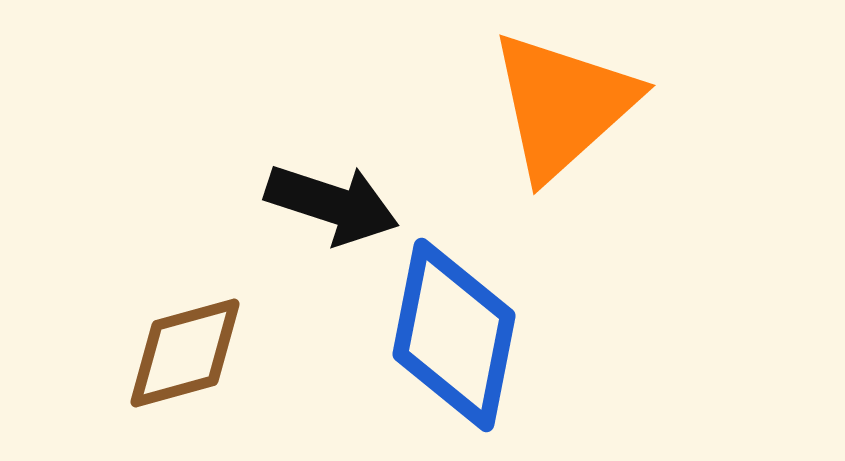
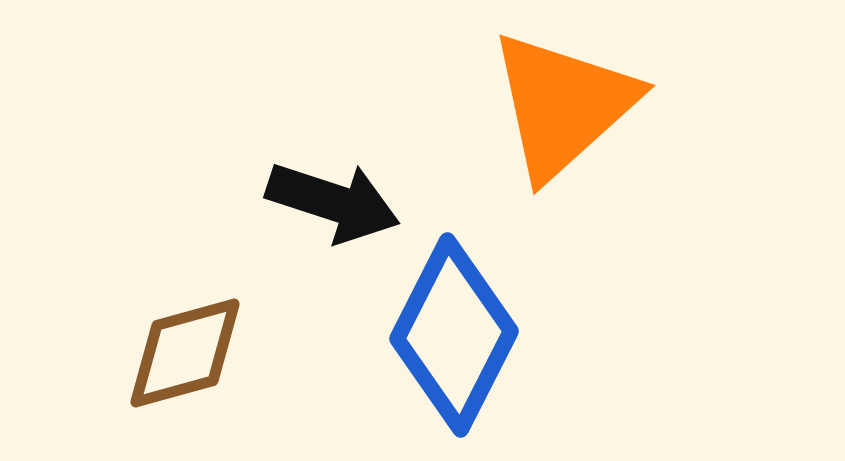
black arrow: moved 1 px right, 2 px up
blue diamond: rotated 16 degrees clockwise
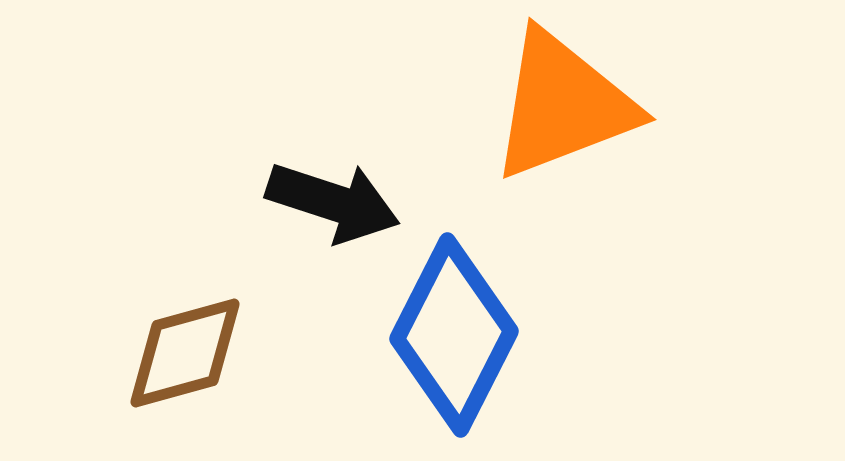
orange triangle: rotated 21 degrees clockwise
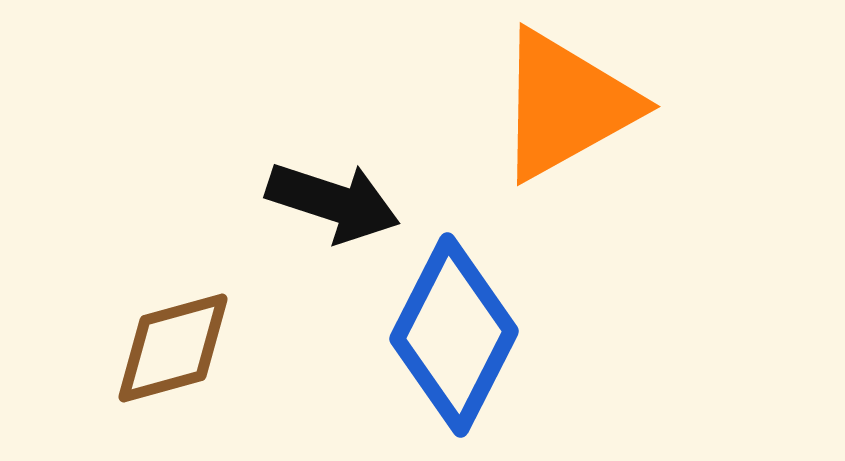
orange triangle: moved 3 px right; rotated 8 degrees counterclockwise
brown diamond: moved 12 px left, 5 px up
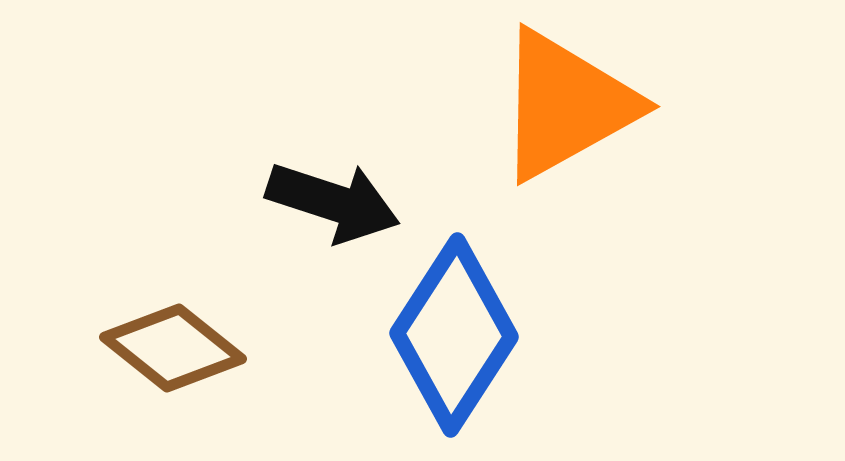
blue diamond: rotated 6 degrees clockwise
brown diamond: rotated 54 degrees clockwise
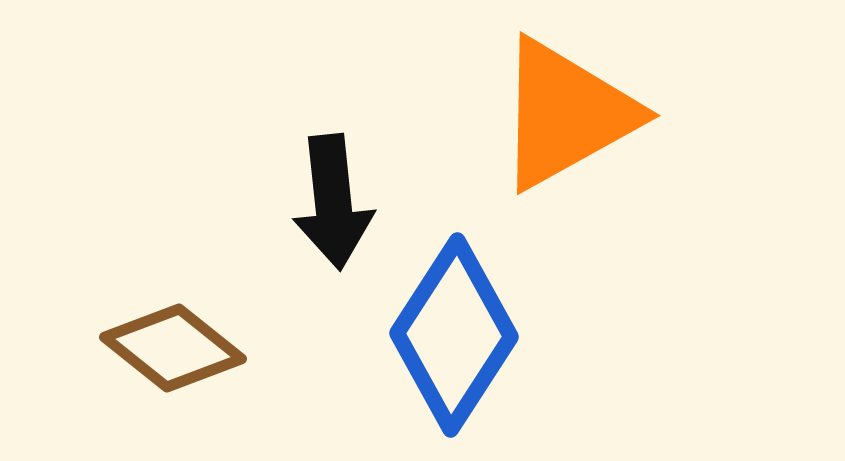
orange triangle: moved 9 px down
black arrow: rotated 66 degrees clockwise
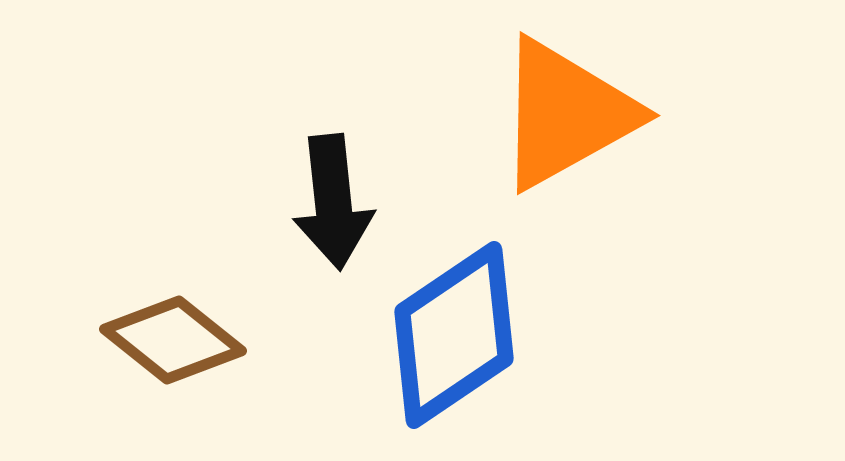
blue diamond: rotated 23 degrees clockwise
brown diamond: moved 8 px up
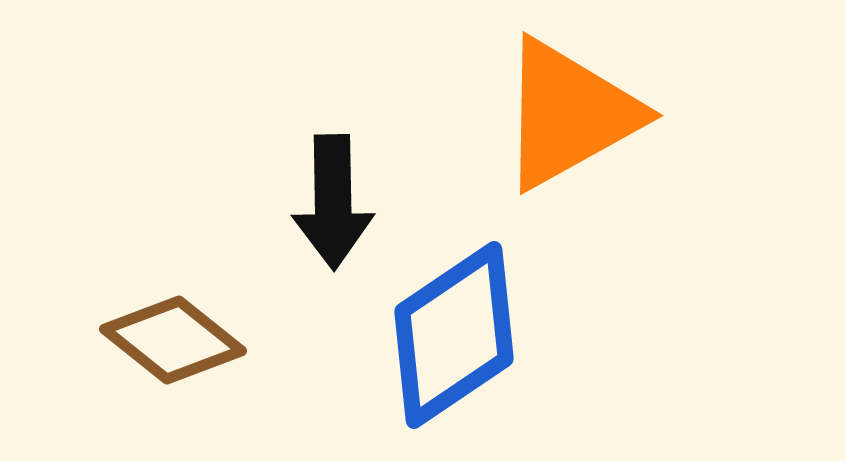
orange triangle: moved 3 px right
black arrow: rotated 5 degrees clockwise
